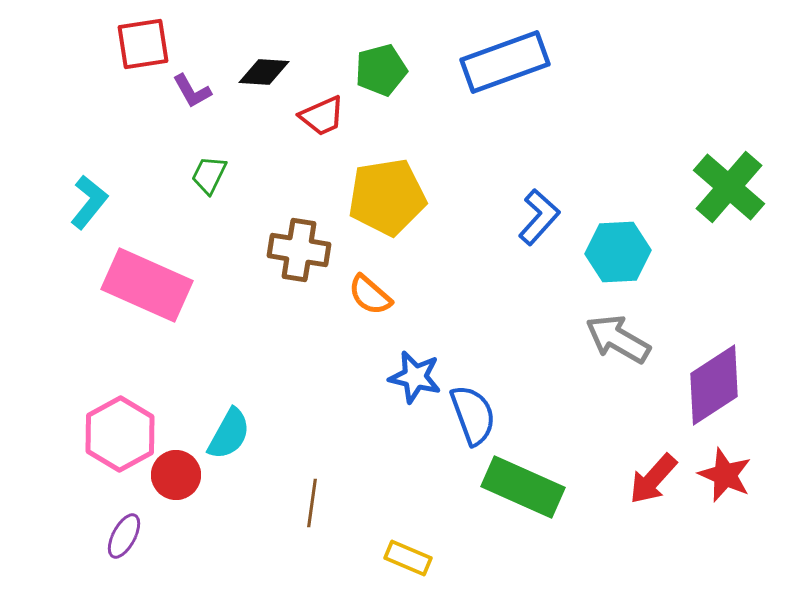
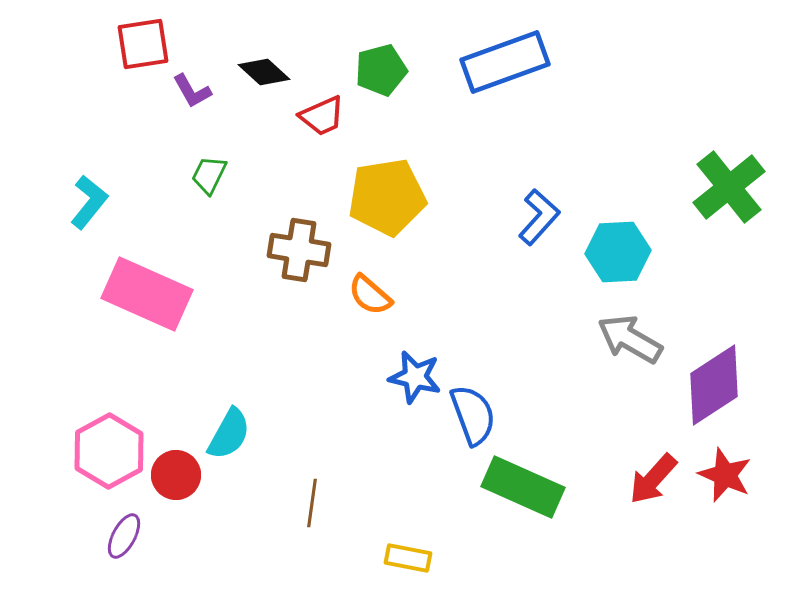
black diamond: rotated 39 degrees clockwise
green cross: rotated 10 degrees clockwise
pink rectangle: moved 9 px down
gray arrow: moved 12 px right
pink hexagon: moved 11 px left, 17 px down
yellow rectangle: rotated 12 degrees counterclockwise
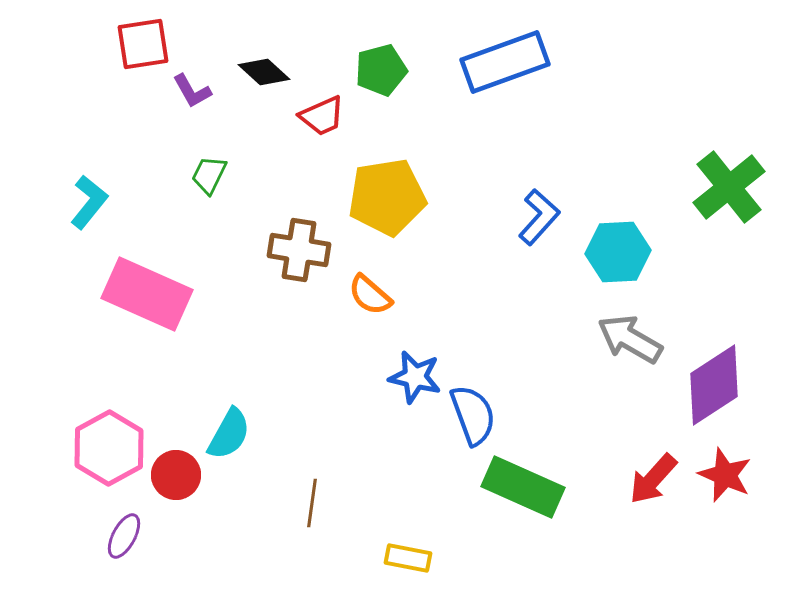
pink hexagon: moved 3 px up
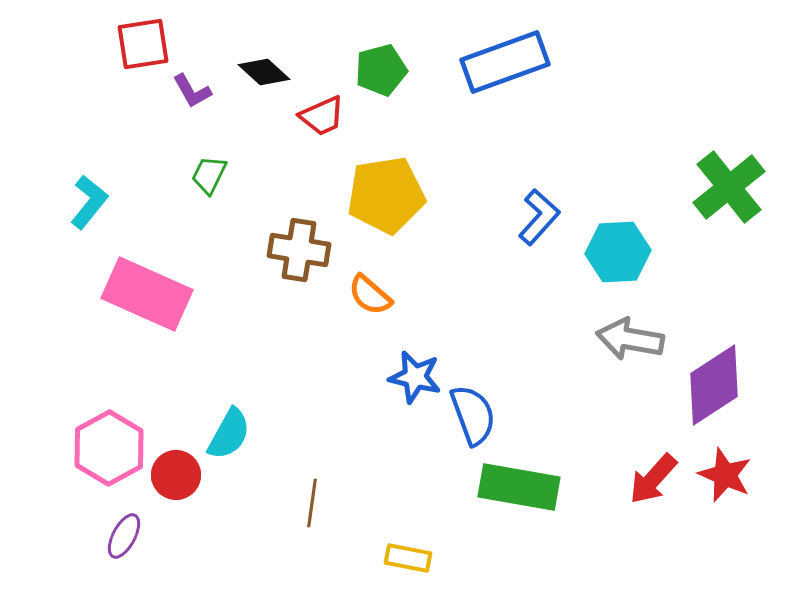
yellow pentagon: moved 1 px left, 2 px up
gray arrow: rotated 20 degrees counterclockwise
green rectangle: moved 4 px left; rotated 14 degrees counterclockwise
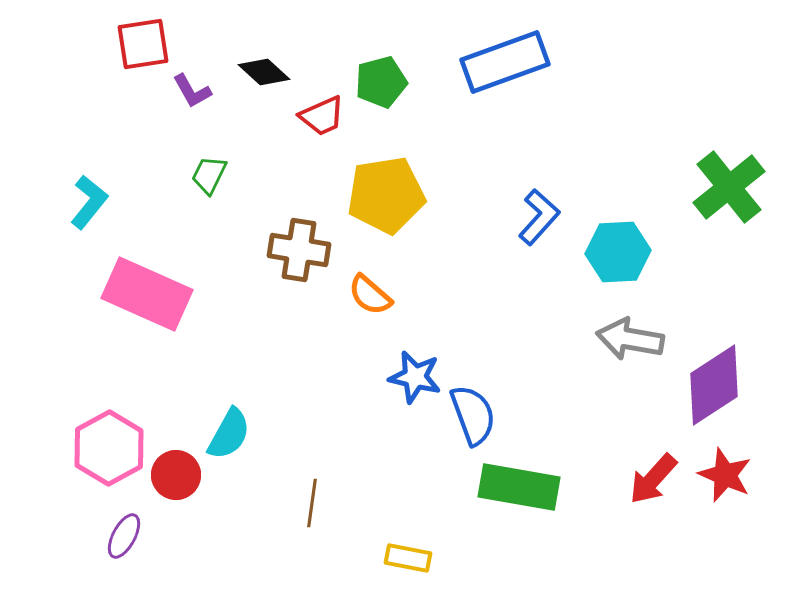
green pentagon: moved 12 px down
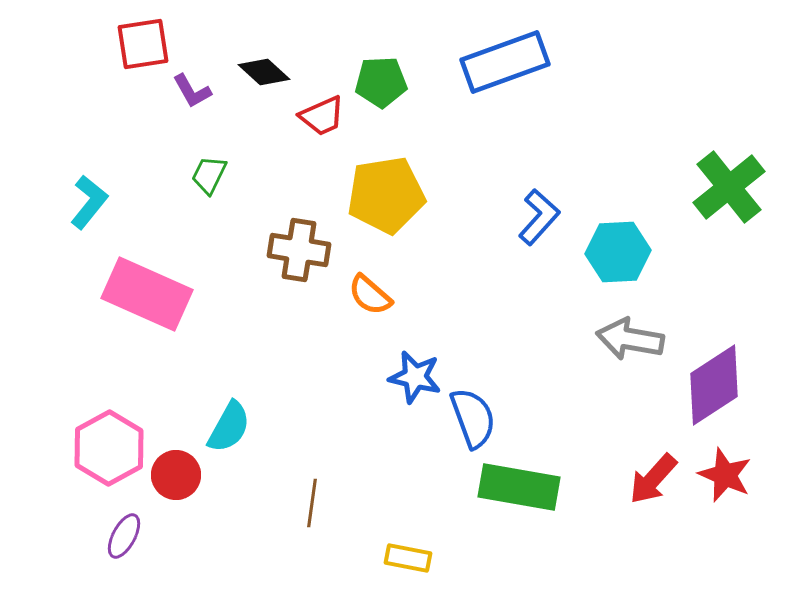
green pentagon: rotated 12 degrees clockwise
blue semicircle: moved 3 px down
cyan semicircle: moved 7 px up
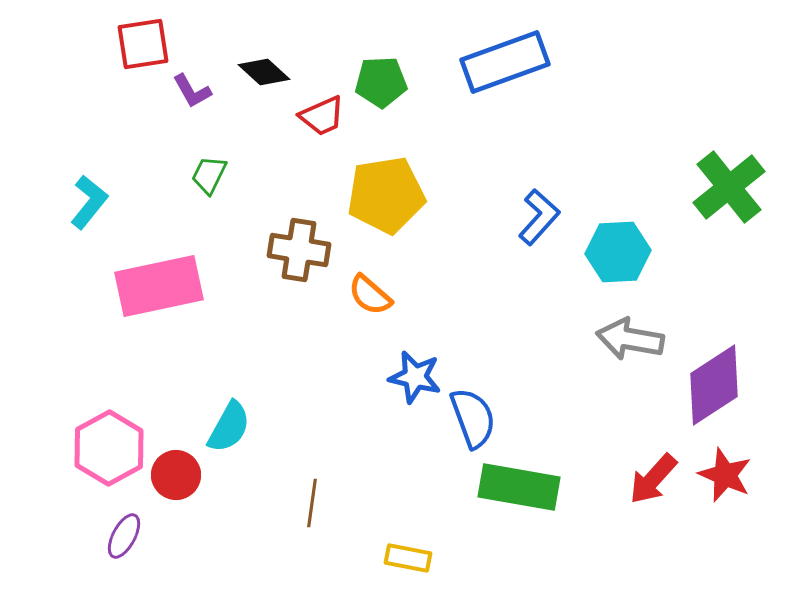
pink rectangle: moved 12 px right, 8 px up; rotated 36 degrees counterclockwise
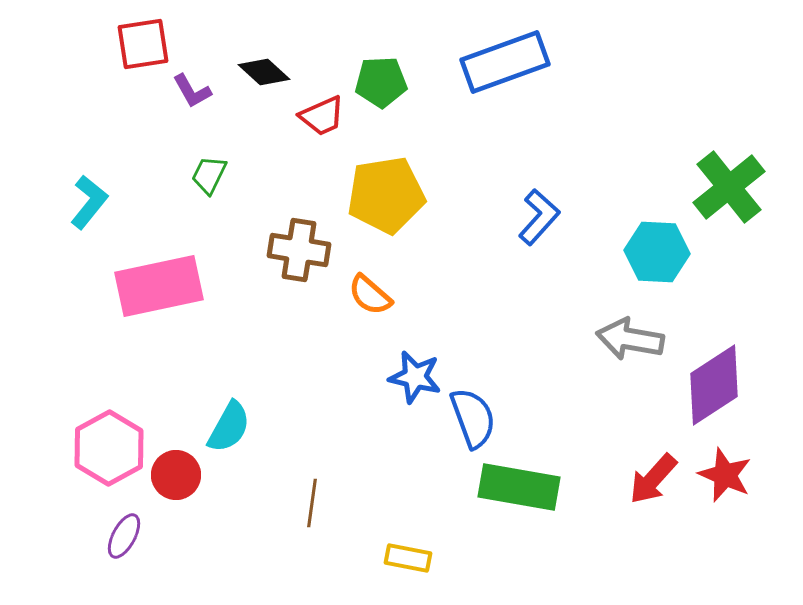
cyan hexagon: moved 39 px right; rotated 6 degrees clockwise
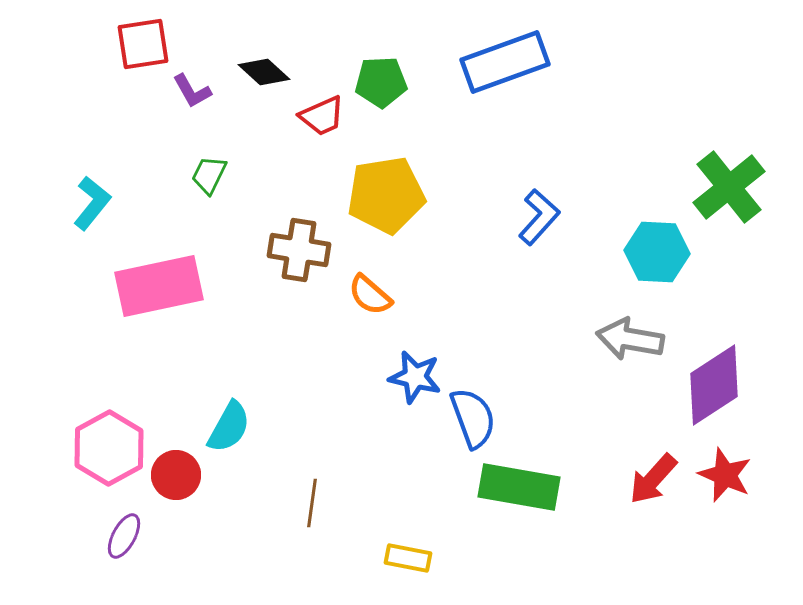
cyan L-shape: moved 3 px right, 1 px down
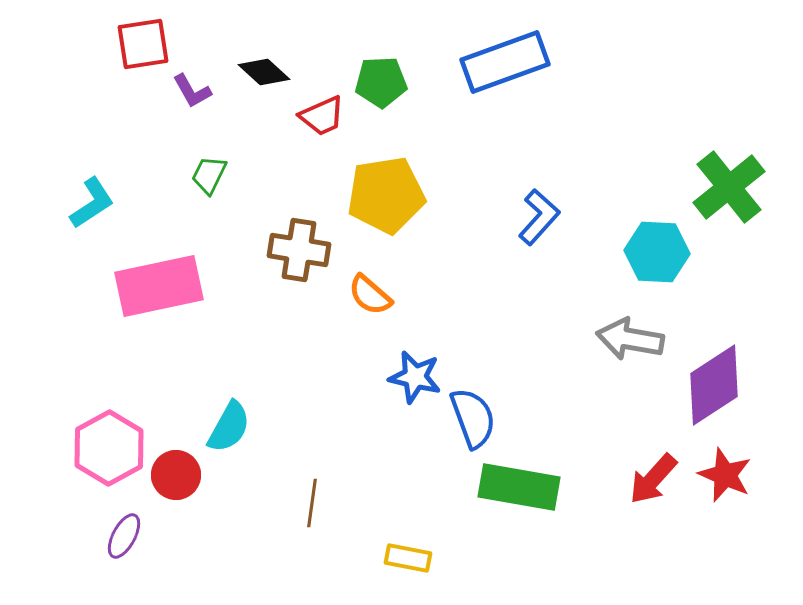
cyan L-shape: rotated 18 degrees clockwise
